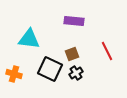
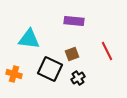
black cross: moved 2 px right, 5 px down
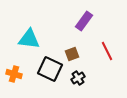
purple rectangle: moved 10 px right; rotated 60 degrees counterclockwise
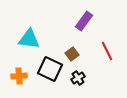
brown square: rotated 16 degrees counterclockwise
orange cross: moved 5 px right, 2 px down; rotated 21 degrees counterclockwise
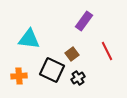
black square: moved 2 px right, 1 px down
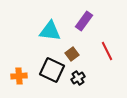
cyan triangle: moved 21 px right, 8 px up
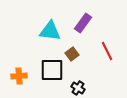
purple rectangle: moved 1 px left, 2 px down
black square: rotated 25 degrees counterclockwise
black cross: moved 10 px down; rotated 24 degrees counterclockwise
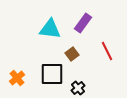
cyan triangle: moved 2 px up
black square: moved 4 px down
orange cross: moved 2 px left, 2 px down; rotated 35 degrees counterclockwise
black cross: rotated 16 degrees clockwise
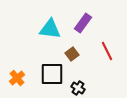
black cross: rotated 16 degrees counterclockwise
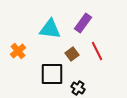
red line: moved 10 px left
orange cross: moved 1 px right, 27 px up
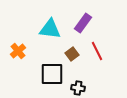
black cross: rotated 24 degrees counterclockwise
